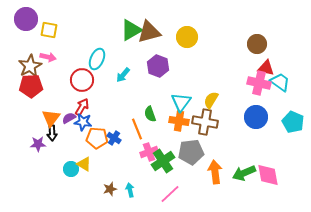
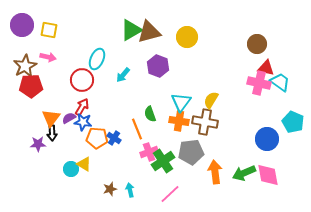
purple circle at (26, 19): moved 4 px left, 6 px down
brown star at (30, 66): moved 5 px left
blue circle at (256, 117): moved 11 px right, 22 px down
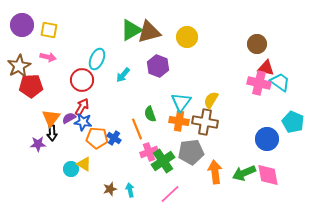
brown star at (25, 66): moved 6 px left
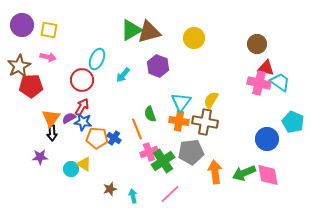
yellow circle at (187, 37): moved 7 px right, 1 px down
purple star at (38, 144): moved 2 px right, 13 px down
cyan arrow at (130, 190): moved 3 px right, 6 px down
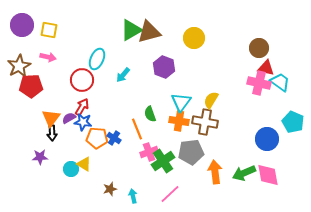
brown circle at (257, 44): moved 2 px right, 4 px down
purple hexagon at (158, 66): moved 6 px right, 1 px down
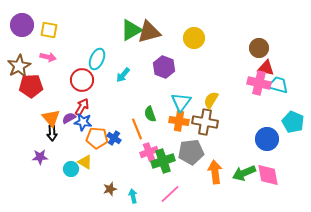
cyan trapezoid at (280, 82): moved 2 px left, 3 px down; rotated 20 degrees counterclockwise
orange triangle at (51, 118): rotated 18 degrees counterclockwise
green cross at (163, 161): rotated 15 degrees clockwise
yellow triangle at (84, 164): moved 1 px right, 2 px up
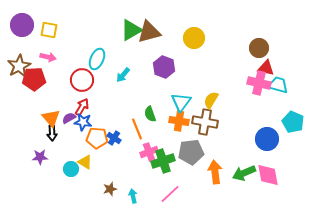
red pentagon at (31, 86): moved 3 px right, 7 px up
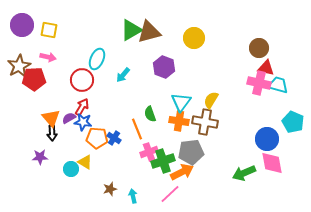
orange arrow at (215, 172): moved 33 px left; rotated 70 degrees clockwise
pink diamond at (268, 175): moved 4 px right, 12 px up
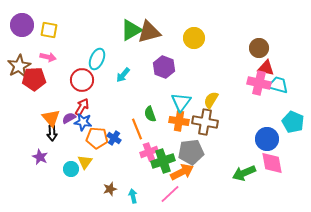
purple star at (40, 157): rotated 28 degrees clockwise
yellow triangle at (85, 162): rotated 35 degrees clockwise
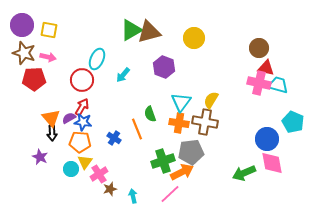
brown star at (19, 66): moved 5 px right, 13 px up; rotated 25 degrees counterclockwise
orange cross at (179, 121): moved 2 px down
orange pentagon at (97, 138): moved 17 px left, 4 px down
pink cross at (149, 152): moved 50 px left, 22 px down; rotated 12 degrees counterclockwise
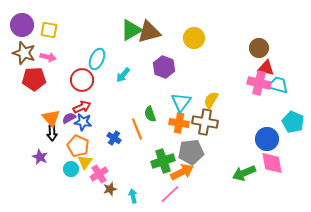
red arrow at (82, 107): rotated 36 degrees clockwise
orange pentagon at (80, 142): moved 2 px left, 4 px down; rotated 20 degrees clockwise
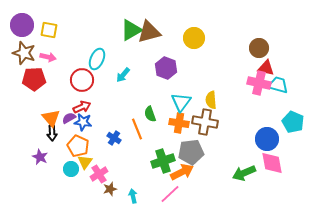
purple hexagon at (164, 67): moved 2 px right, 1 px down
yellow semicircle at (211, 100): rotated 36 degrees counterclockwise
